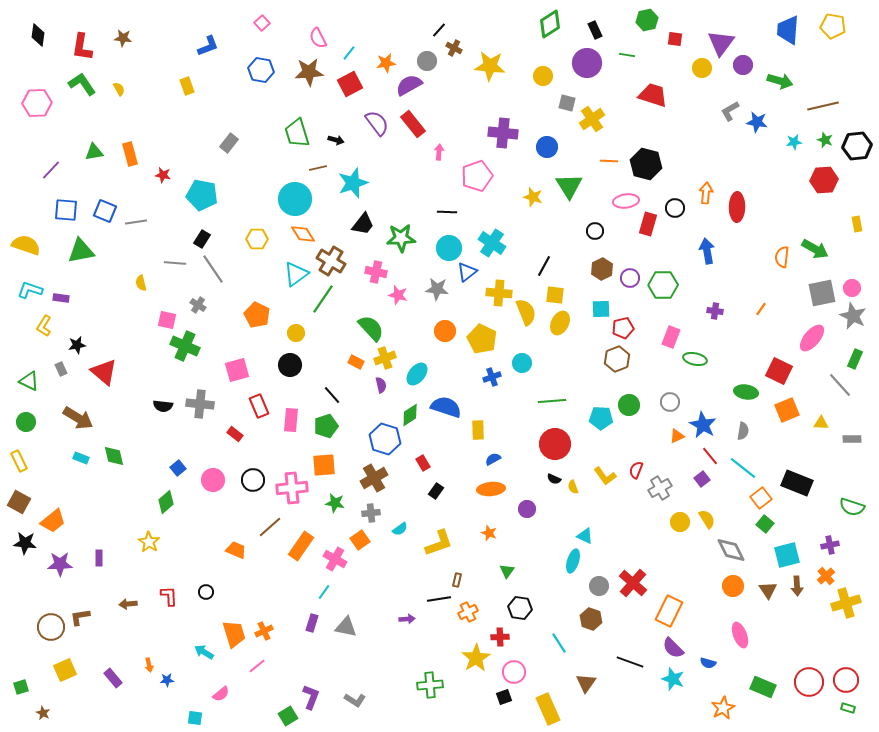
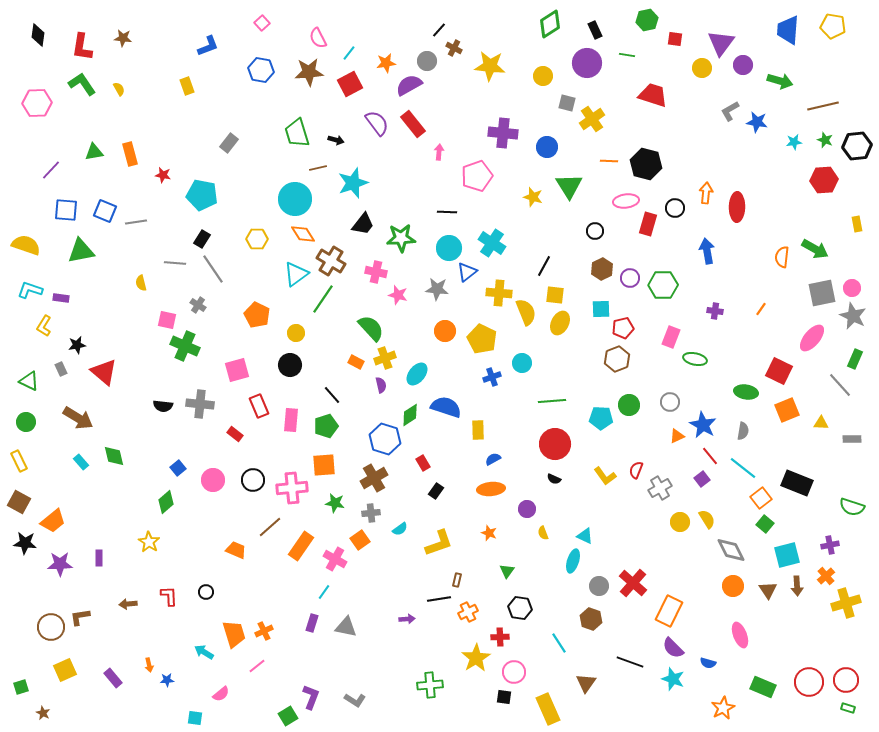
cyan rectangle at (81, 458): moved 4 px down; rotated 28 degrees clockwise
yellow semicircle at (573, 487): moved 30 px left, 46 px down
black square at (504, 697): rotated 28 degrees clockwise
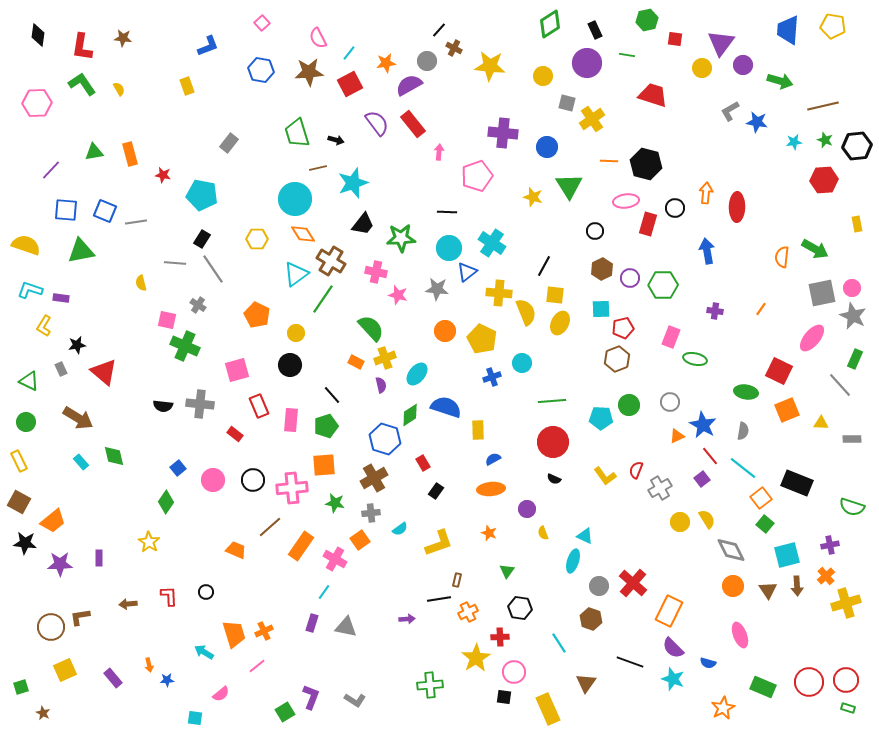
red circle at (555, 444): moved 2 px left, 2 px up
green diamond at (166, 502): rotated 15 degrees counterclockwise
green square at (288, 716): moved 3 px left, 4 px up
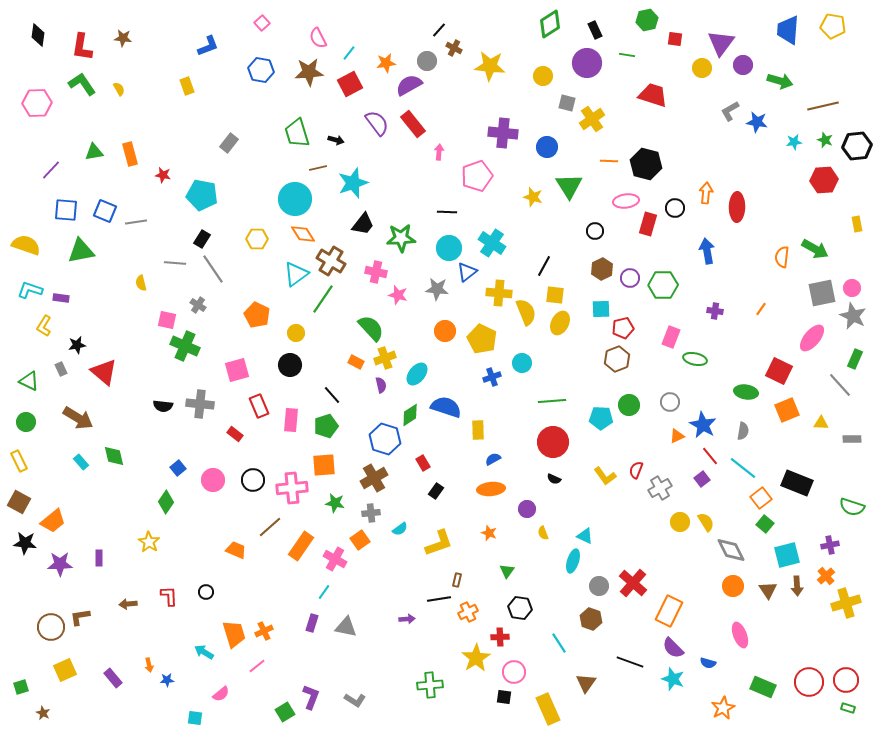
yellow semicircle at (707, 519): moved 1 px left, 3 px down
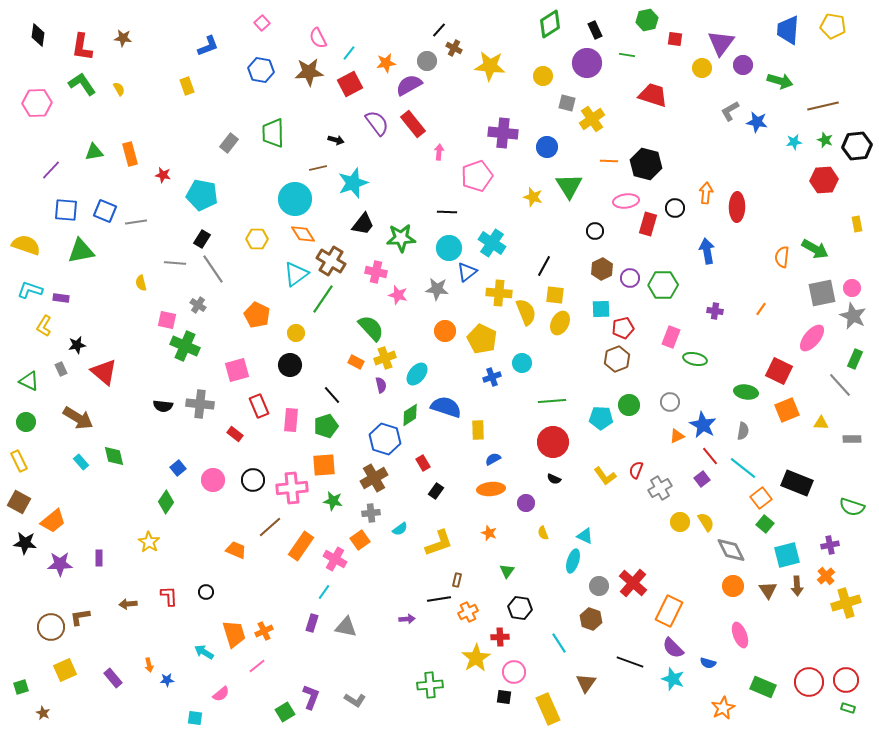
green trapezoid at (297, 133): moved 24 px left; rotated 16 degrees clockwise
green star at (335, 503): moved 2 px left, 2 px up
purple circle at (527, 509): moved 1 px left, 6 px up
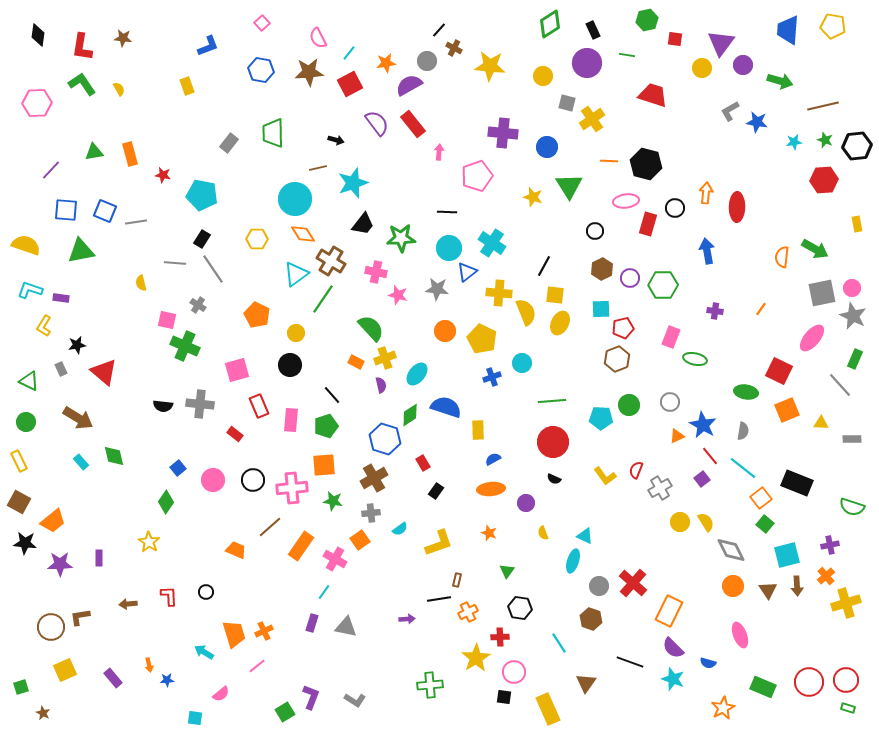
black rectangle at (595, 30): moved 2 px left
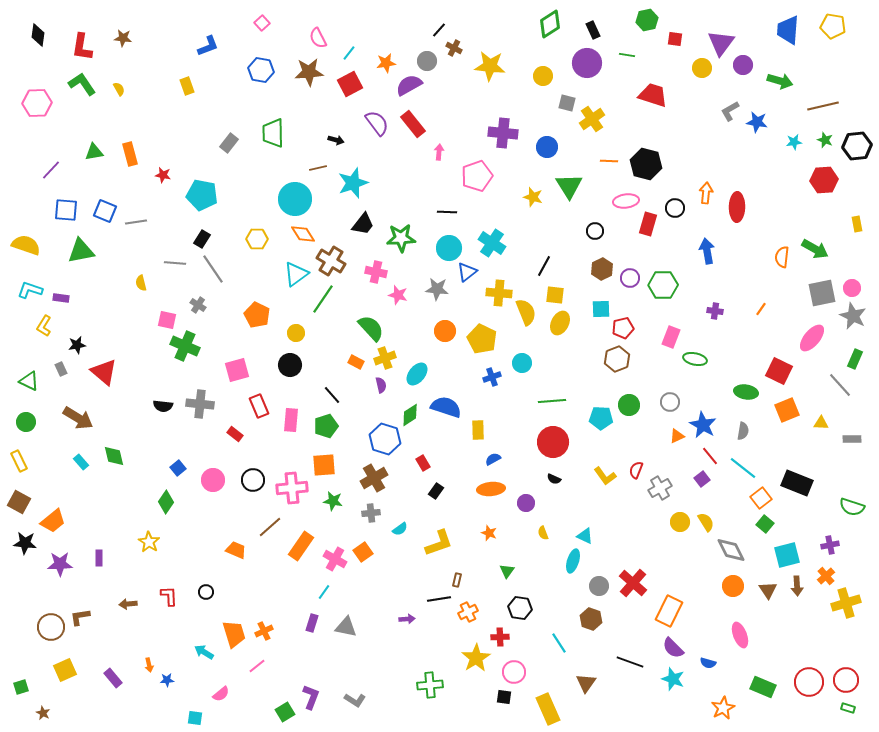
orange square at (360, 540): moved 3 px right, 12 px down
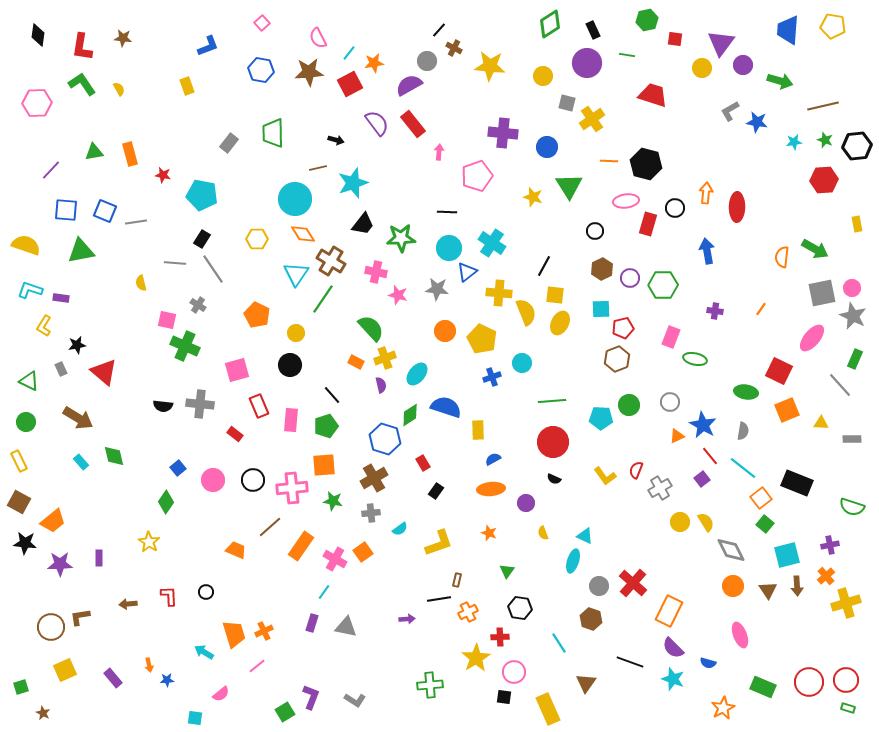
orange star at (386, 63): moved 12 px left
cyan triangle at (296, 274): rotated 20 degrees counterclockwise
